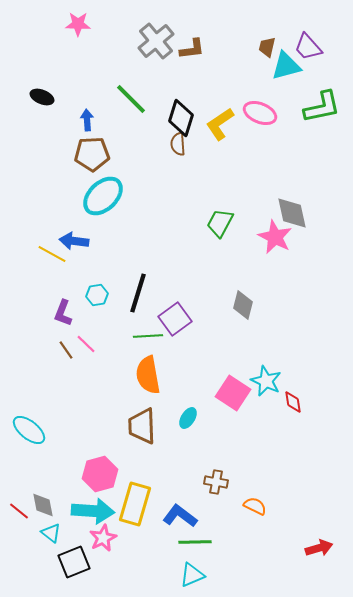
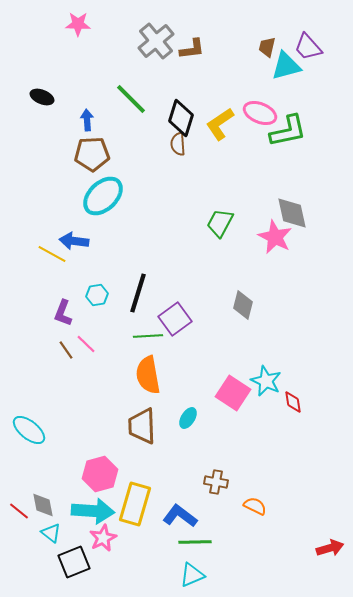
green L-shape at (322, 107): moved 34 px left, 24 px down
red arrow at (319, 548): moved 11 px right
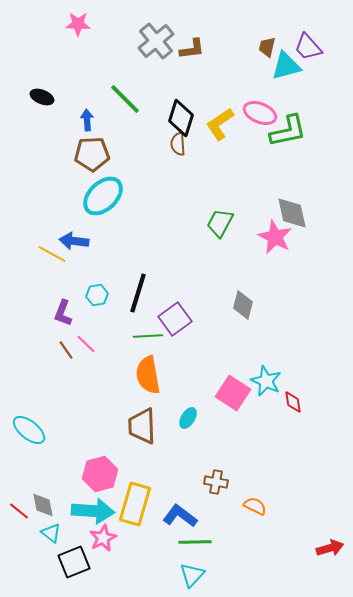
green line at (131, 99): moved 6 px left
cyan triangle at (192, 575): rotated 24 degrees counterclockwise
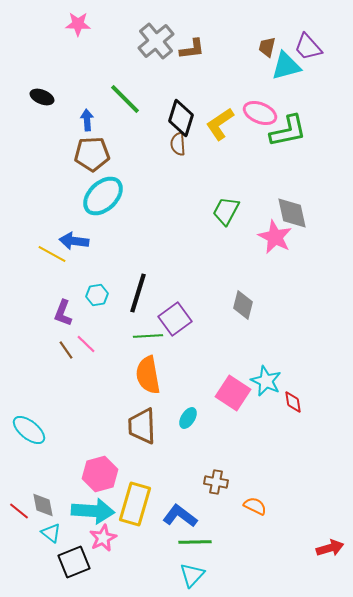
green trapezoid at (220, 223): moved 6 px right, 12 px up
